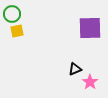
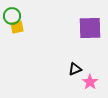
green circle: moved 2 px down
yellow square: moved 4 px up
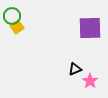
yellow square: rotated 24 degrees counterclockwise
pink star: moved 1 px up
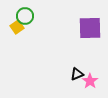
green circle: moved 13 px right
black triangle: moved 2 px right, 5 px down
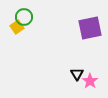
green circle: moved 1 px left, 1 px down
purple square: rotated 10 degrees counterclockwise
black triangle: rotated 40 degrees counterclockwise
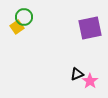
black triangle: rotated 40 degrees clockwise
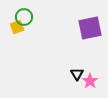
yellow square: rotated 16 degrees clockwise
black triangle: rotated 40 degrees counterclockwise
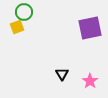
green circle: moved 5 px up
black triangle: moved 15 px left
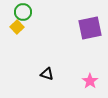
green circle: moved 1 px left
yellow square: rotated 24 degrees counterclockwise
black triangle: moved 15 px left; rotated 40 degrees counterclockwise
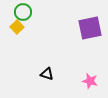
pink star: rotated 21 degrees counterclockwise
